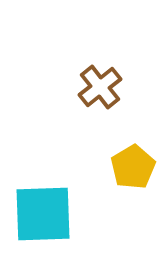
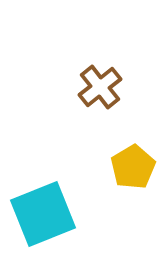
cyan square: rotated 20 degrees counterclockwise
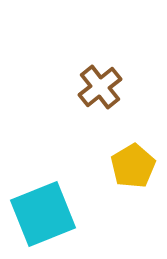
yellow pentagon: moved 1 px up
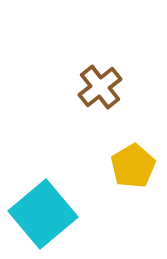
cyan square: rotated 18 degrees counterclockwise
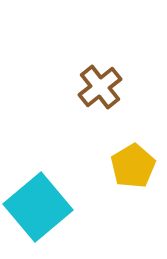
cyan square: moved 5 px left, 7 px up
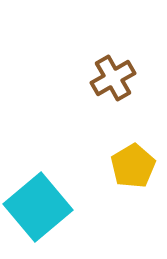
brown cross: moved 13 px right, 9 px up; rotated 9 degrees clockwise
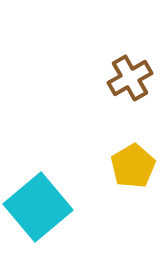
brown cross: moved 17 px right
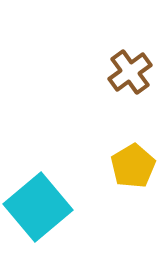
brown cross: moved 6 px up; rotated 6 degrees counterclockwise
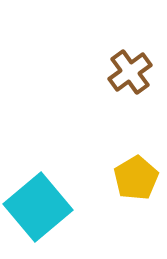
yellow pentagon: moved 3 px right, 12 px down
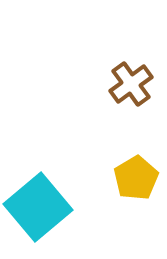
brown cross: moved 1 px right, 12 px down
